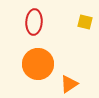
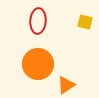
red ellipse: moved 4 px right, 1 px up
orange triangle: moved 3 px left, 1 px down
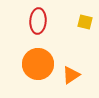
orange triangle: moved 5 px right, 10 px up
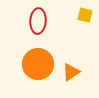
yellow square: moved 7 px up
orange triangle: moved 3 px up
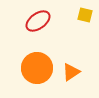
red ellipse: rotated 50 degrees clockwise
orange circle: moved 1 px left, 4 px down
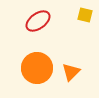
orange triangle: rotated 12 degrees counterclockwise
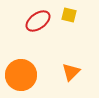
yellow square: moved 16 px left
orange circle: moved 16 px left, 7 px down
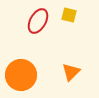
red ellipse: rotated 25 degrees counterclockwise
